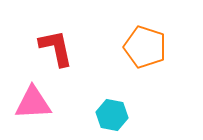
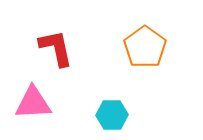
orange pentagon: rotated 18 degrees clockwise
cyan hexagon: rotated 12 degrees counterclockwise
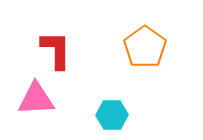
red L-shape: moved 2 px down; rotated 12 degrees clockwise
pink triangle: moved 3 px right, 4 px up
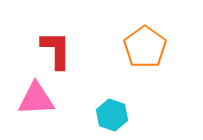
cyan hexagon: rotated 20 degrees clockwise
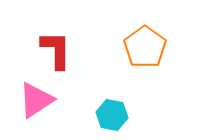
pink triangle: moved 1 px down; rotated 30 degrees counterclockwise
cyan hexagon: rotated 8 degrees counterclockwise
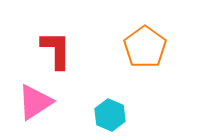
pink triangle: moved 1 px left, 2 px down
cyan hexagon: moved 2 px left; rotated 12 degrees clockwise
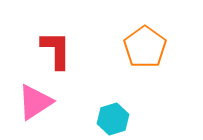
cyan hexagon: moved 3 px right, 4 px down; rotated 20 degrees clockwise
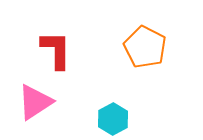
orange pentagon: rotated 9 degrees counterclockwise
cyan hexagon: rotated 12 degrees counterclockwise
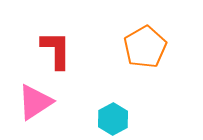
orange pentagon: rotated 15 degrees clockwise
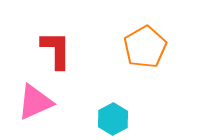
pink triangle: rotated 9 degrees clockwise
